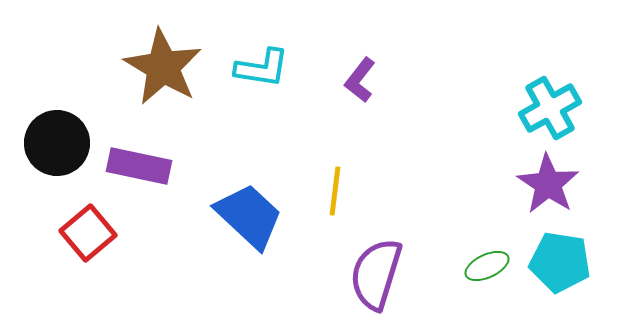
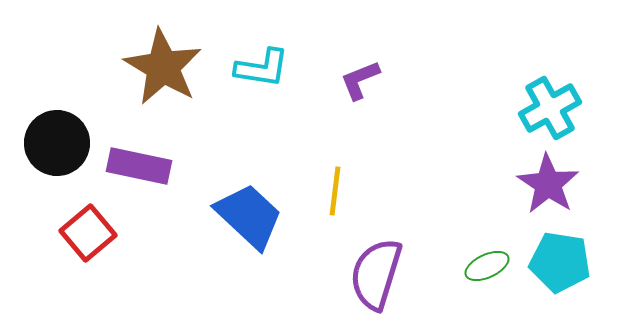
purple L-shape: rotated 30 degrees clockwise
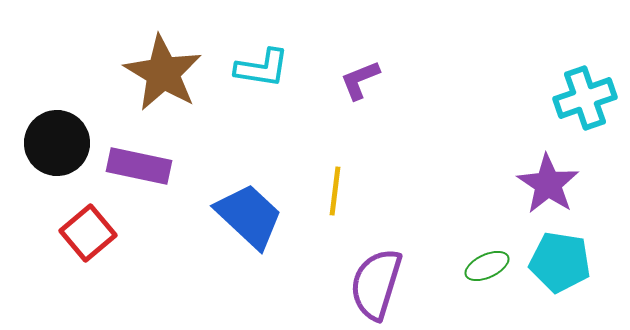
brown star: moved 6 px down
cyan cross: moved 35 px right, 10 px up; rotated 10 degrees clockwise
purple semicircle: moved 10 px down
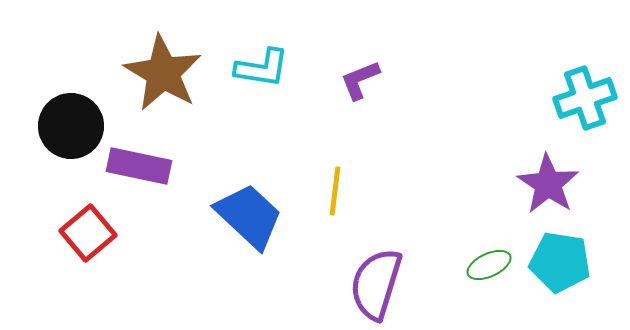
black circle: moved 14 px right, 17 px up
green ellipse: moved 2 px right, 1 px up
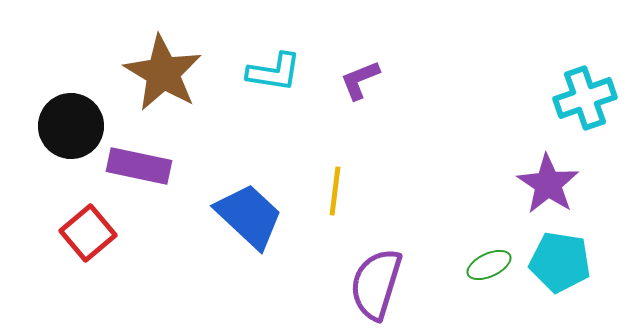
cyan L-shape: moved 12 px right, 4 px down
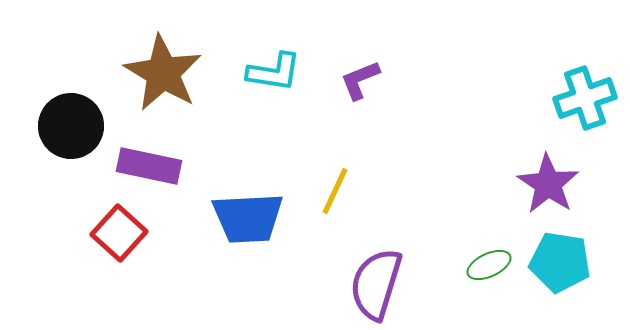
purple rectangle: moved 10 px right
yellow line: rotated 18 degrees clockwise
blue trapezoid: moved 1 px left, 2 px down; rotated 134 degrees clockwise
red square: moved 31 px right; rotated 8 degrees counterclockwise
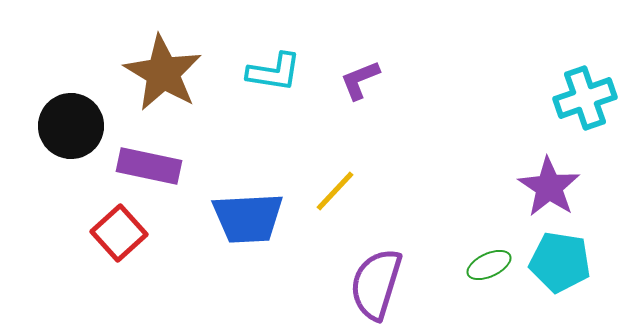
purple star: moved 1 px right, 3 px down
yellow line: rotated 18 degrees clockwise
red square: rotated 6 degrees clockwise
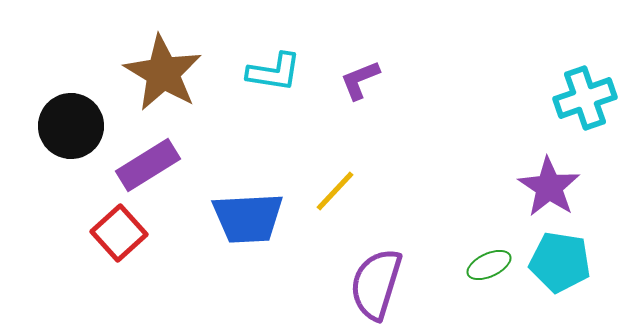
purple rectangle: moved 1 px left, 1 px up; rotated 44 degrees counterclockwise
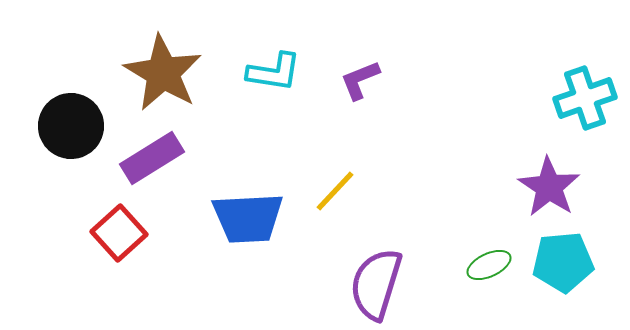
purple rectangle: moved 4 px right, 7 px up
cyan pentagon: moved 3 px right; rotated 14 degrees counterclockwise
